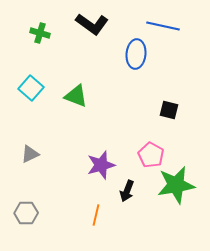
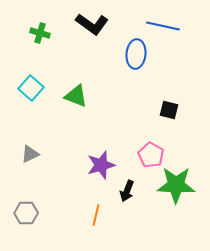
green star: rotated 12 degrees clockwise
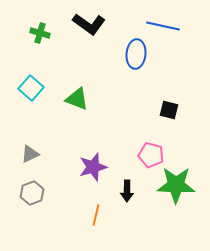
black L-shape: moved 3 px left
green triangle: moved 1 px right, 3 px down
pink pentagon: rotated 15 degrees counterclockwise
purple star: moved 8 px left, 2 px down
black arrow: rotated 20 degrees counterclockwise
gray hexagon: moved 6 px right, 20 px up; rotated 20 degrees counterclockwise
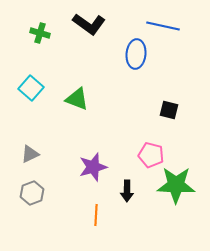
orange line: rotated 10 degrees counterclockwise
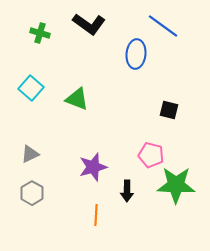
blue line: rotated 24 degrees clockwise
gray hexagon: rotated 10 degrees counterclockwise
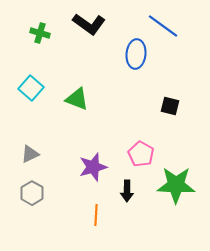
black square: moved 1 px right, 4 px up
pink pentagon: moved 10 px left, 1 px up; rotated 15 degrees clockwise
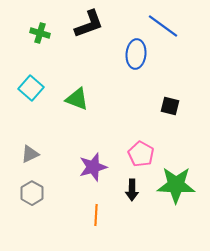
black L-shape: rotated 56 degrees counterclockwise
black arrow: moved 5 px right, 1 px up
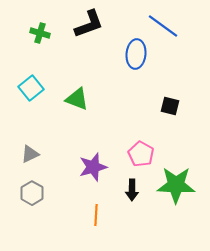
cyan square: rotated 10 degrees clockwise
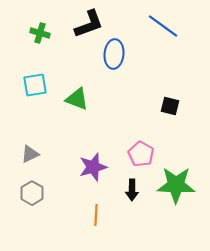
blue ellipse: moved 22 px left
cyan square: moved 4 px right, 3 px up; rotated 30 degrees clockwise
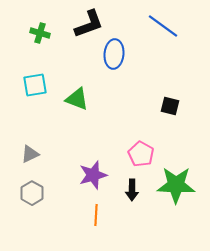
purple star: moved 8 px down
